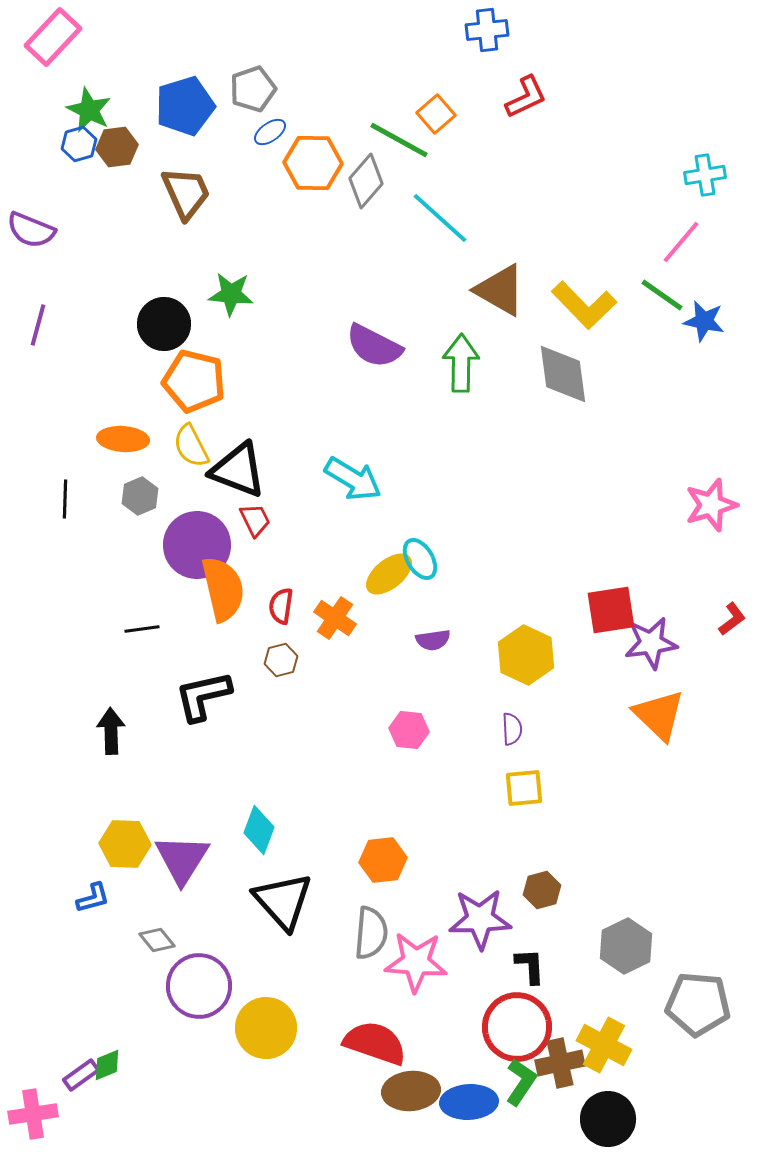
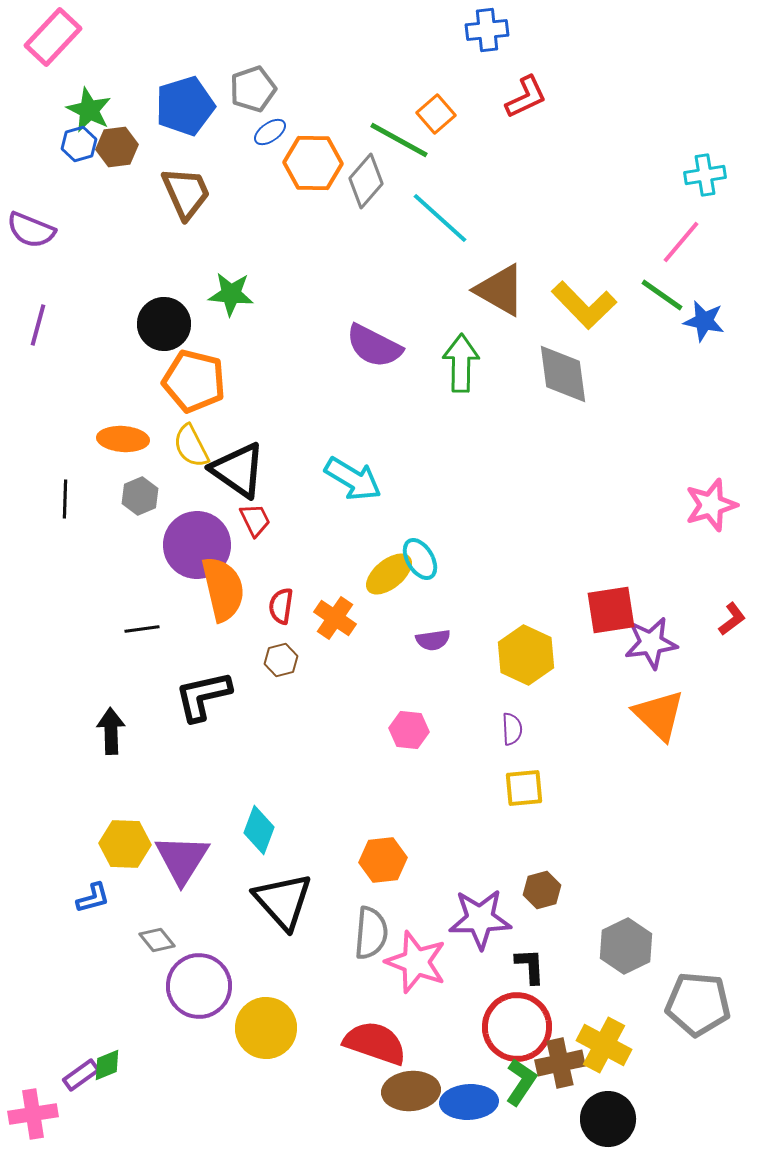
black triangle at (238, 470): rotated 14 degrees clockwise
pink star at (416, 962): rotated 16 degrees clockwise
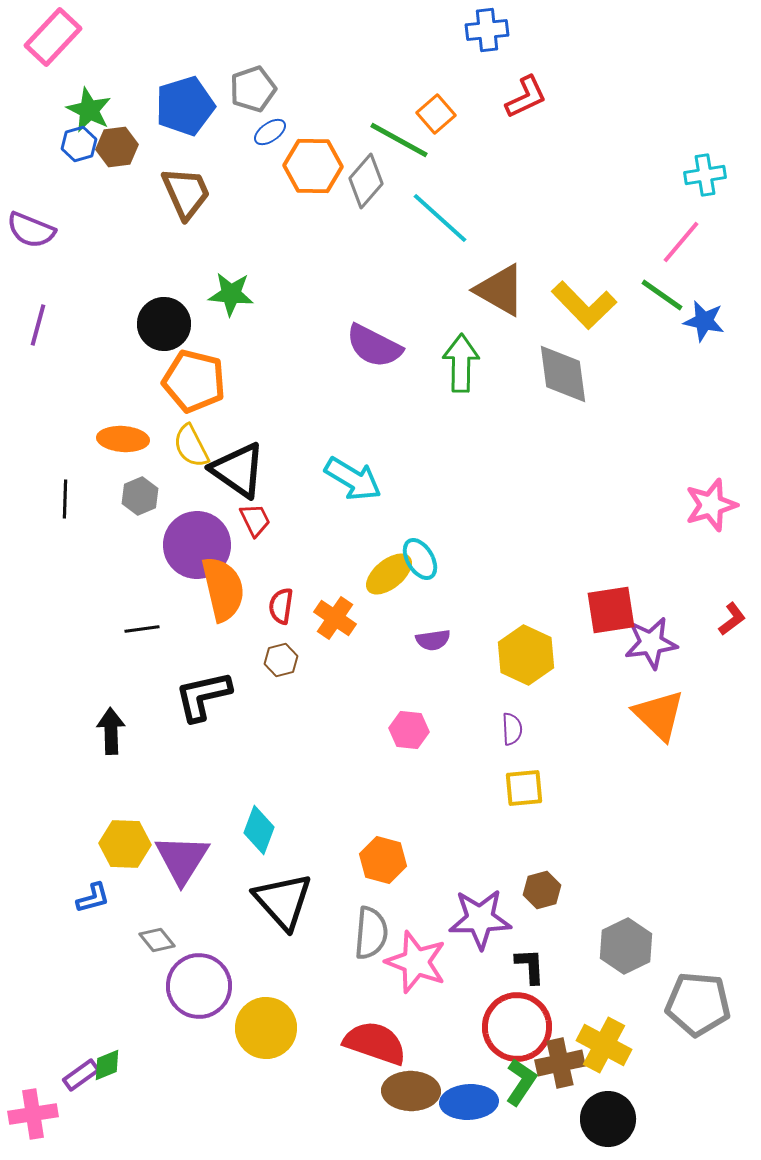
orange hexagon at (313, 163): moved 3 px down
orange hexagon at (383, 860): rotated 21 degrees clockwise
brown ellipse at (411, 1091): rotated 6 degrees clockwise
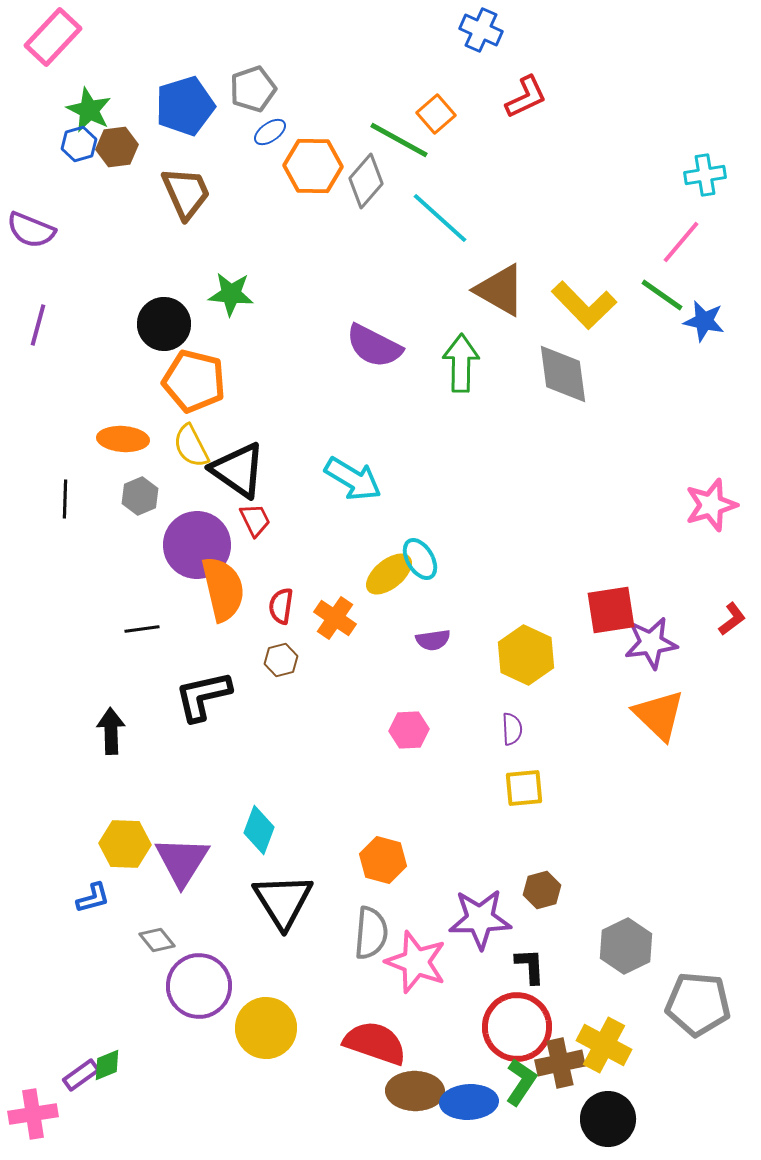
blue cross at (487, 30): moved 6 px left; rotated 30 degrees clockwise
pink hexagon at (409, 730): rotated 9 degrees counterclockwise
purple triangle at (182, 859): moved 2 px down
black triangle at (283, 901): rotated 10 degrees clockwise
brown ellipse at (411, 1091): moved 4 px right
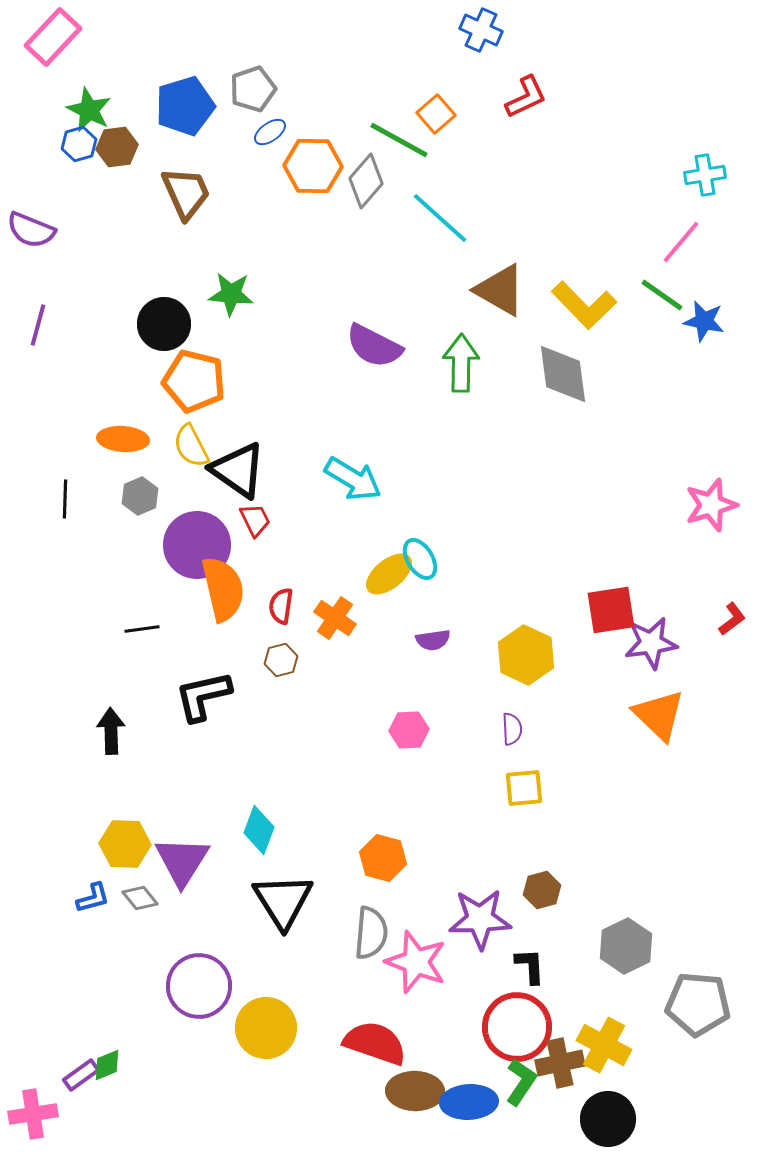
orange hexagon at (383, 860): moved 2 px up
gray diamond at (157, 940): moved 17 px left, 42 px up
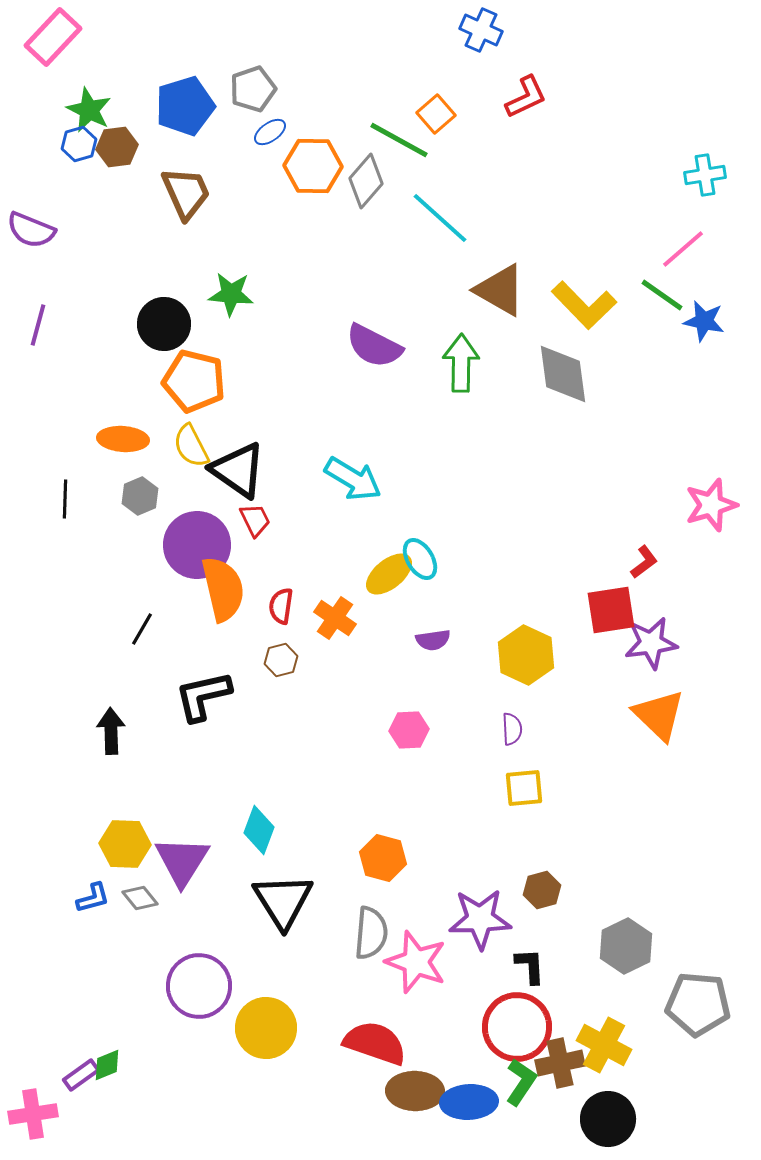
pink line at (681, 242): moved 2 px right, 7 px down; rotated 9 degrees clockwise
red L-shape at (732, 619): moved 88 px left, 57 px up
black line at (142, 629): rotated 52 degrees counterclockwise
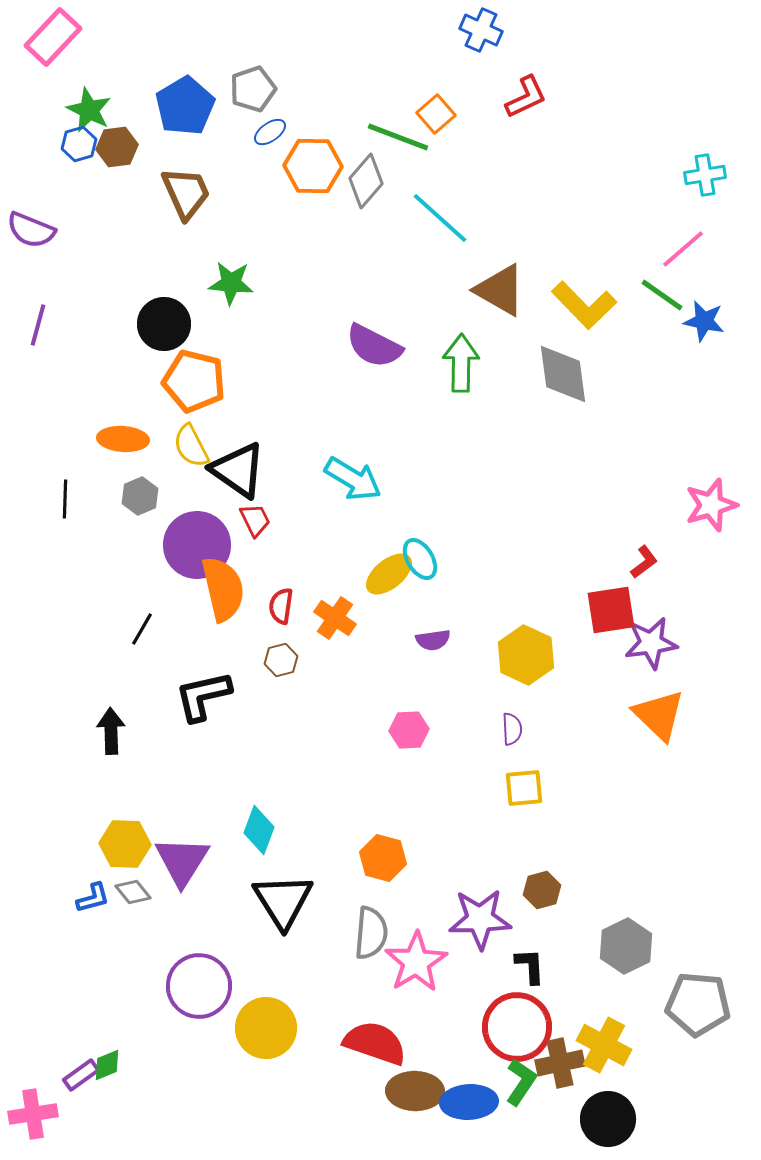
blue pentagon at (185, 106): rotated 14 degrees counterclockwise
green line at (399, 140): moved 1 px left, 3 px up; rotated 8 degrees counterclockwise
green star at (231, 294): moved 11 px up
gray diamond at (140, 898): moved 7 px left, 6 px up
pink star at (416, 962): rotated 20 degrees clockwise
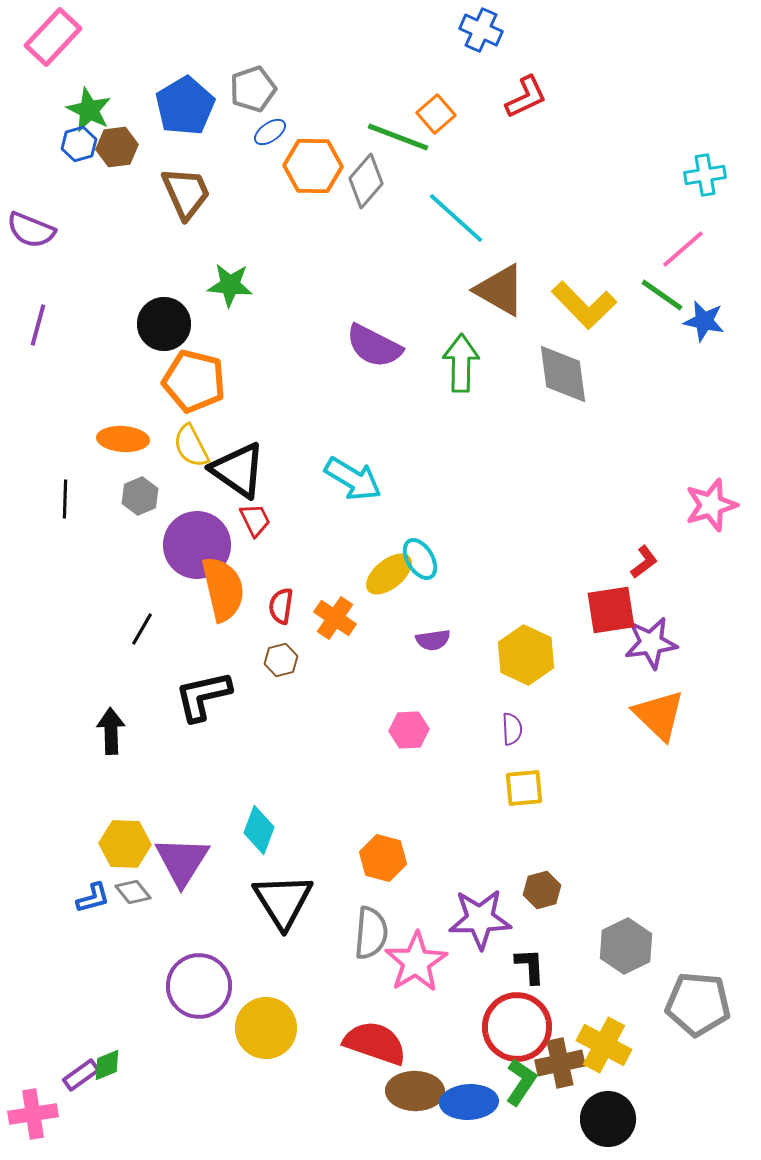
cyan line at (440, 218): moved 16 px right
green star at (231, 283): moved 1 px left, 2 px down
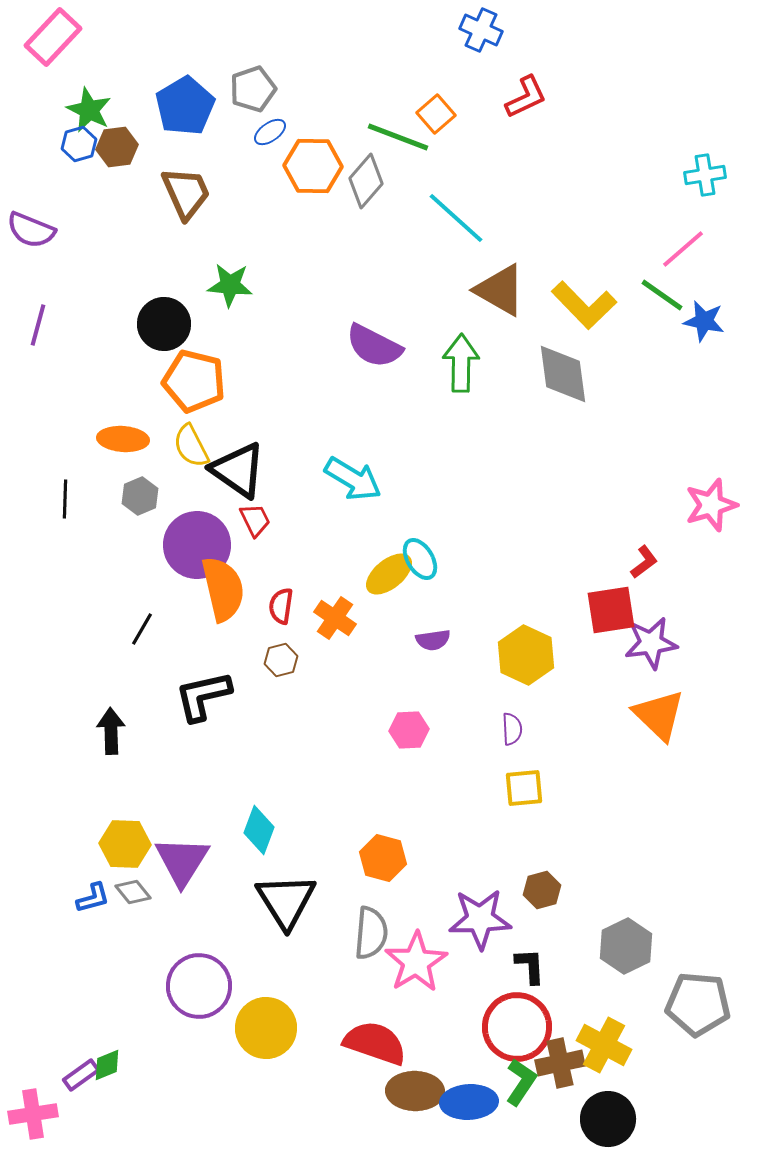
black triangle at (283, 901): moved 3 px right
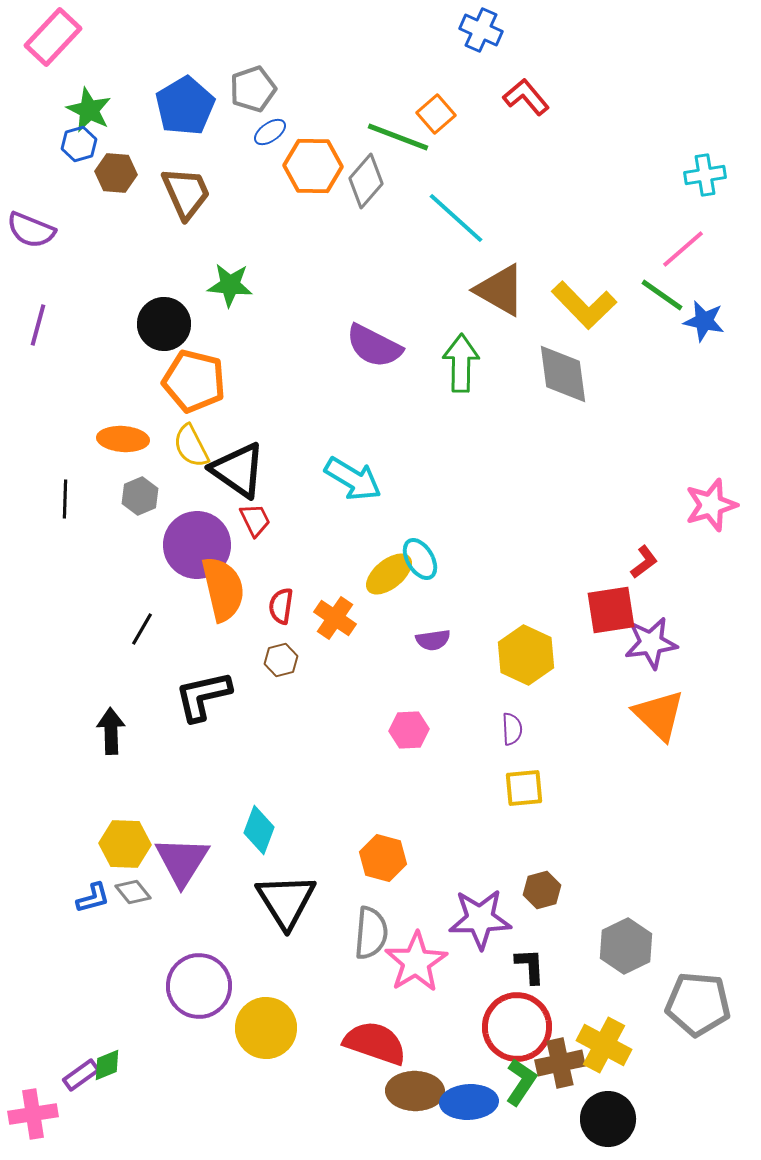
red L-shape at (526, 97): rotated 105 degrees counterclockwise
brown hexagon at (117, 147): moved 1 px left, 26 px down; rotated 12 degrees clockwise
